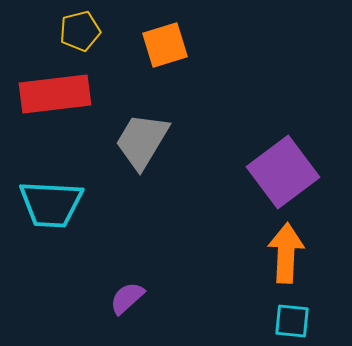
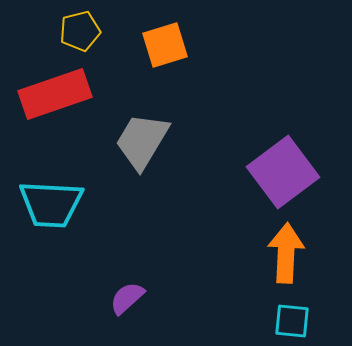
red rectangle: rotated 12 degrees counterclockwise
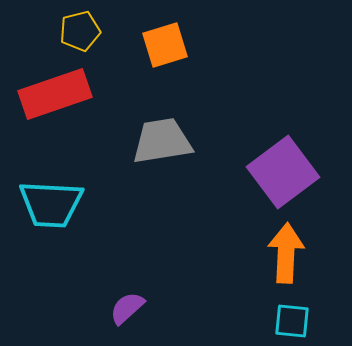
gray trapezoid: moved 20 px right; rotated 50 degrees clockwise
purple semicircle: moved 10 px down
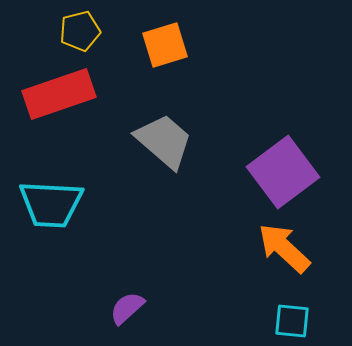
red rectangle: moved 4 px right
gray trapezoid: moved 2 px right; rotated 50 degrees clockwise
orange arrow: moved 2 px left, 5 px up; rotated 50 degrees counterclockwise
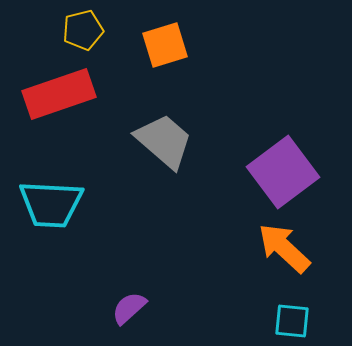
yellow pentagon: moved 3 px right, 1 px up
purple semicircle: moved 2 px right
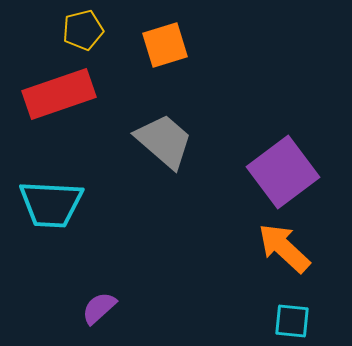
purple semicircle: moved 30 px left
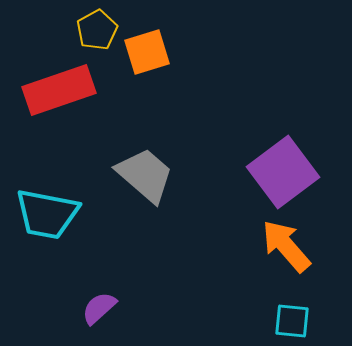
yellow pentagon: moved 14 px right; rotated 15 degrees counterclockwise
orange square: moved 18 px left, 7 px down
red rectangle: moved 4 px up
gray trapezoid: moved 19 px left, 34 px down
cyan trapezoid: moved 4 px left, 10 px down; rotated 8 degrees clockwise
orange arrow: moved 2 px right, 2 px up; rotated 6 degrees clockwise
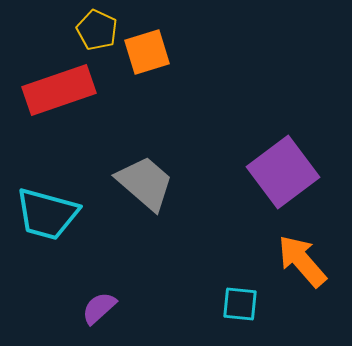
yellow pentagon: rotated 18 degrees counterclockwise
gray trapezoid: moved 8 px down
cyan trapezoid: rotated 4 degrees clockwise
orange arrow: moved 16 px right, 15 px down
cyan square: moved 52 px left, 17 px up
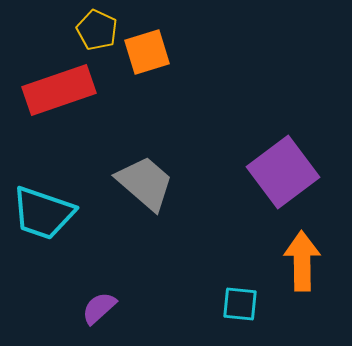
cyan trapezoid: moved 4 px left, 1 px up; rotated 4 degrees clockwise
orange arrow: rotated 40 degrees clockwise
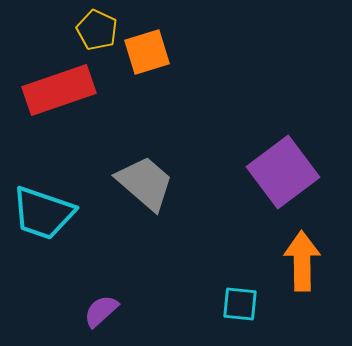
purple semicircle: moved 2 px right, 3 px down
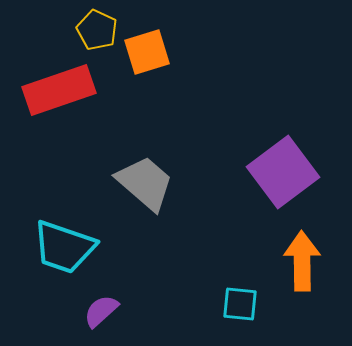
cyan trapezoid: moved 21 px right, 34 px down
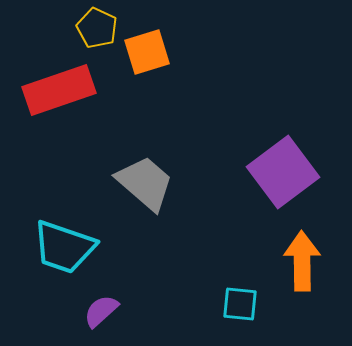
yellow pentagon: moved 2 px up
